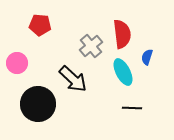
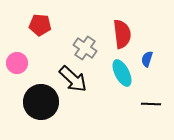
gray cross: moved 6 px left, 2 px down; rotated 15 degrees counterclockwise
blue semicircle: moved 2 px down
cyan ellipse: moved 1 px left, 1 px down
black circle: moved 3 px right, 2 px up
black line: moved 19 px right, 4 px up
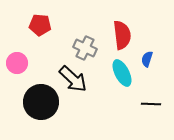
red semicircle: moved 1 px down
gray cross: rotated 10 degrees counterclockwise
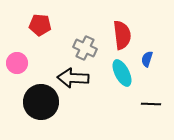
black arrow: moved 1 px up; rotated 140 degrees clockwise
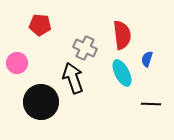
black arrow: rotated 68 degrees clockwise
